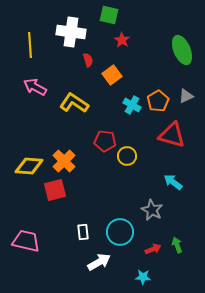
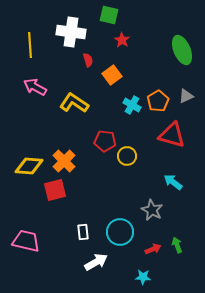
white arrow: moved 3 px left
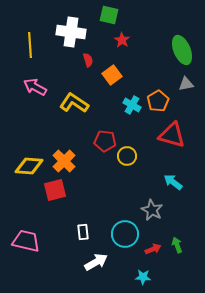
gray triangle: moved 12 px up; rotated 14 degrees clockwise
cyan circle: moved 5 px right, 2 px down
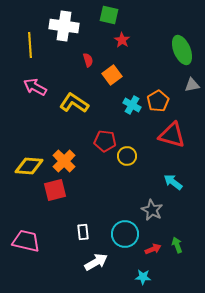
white cross: moved 7 px left, 6 px up
gray triangle: moved 6 px right, 1 px down
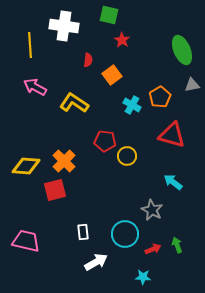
red semicircle: rotated 24 degrees clockwise
orange pentagon: moved 2 px right, 4 px up
yellow diamond: moved 3 px left
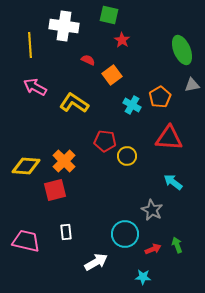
red semicircle: rotated 72 degrees counterclockwise
red triangle: moved 3 px left, 3 px down; rotated 12 degrees counterclockwise
white rectangle: moved 17 px left
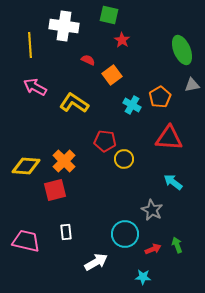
yellow circle: moved 3 px left, 3 px down
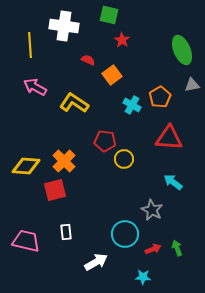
green arrow: moved 3 px down
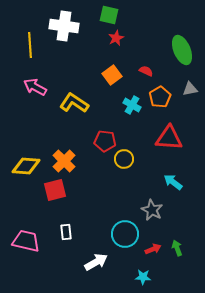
red star: moved 6 px left, 2 px up; rotated 14 degrees clockwise
red semicircle: moved 58 px right, 11 px down
gray triangle: moved 2 px left, 4 px down
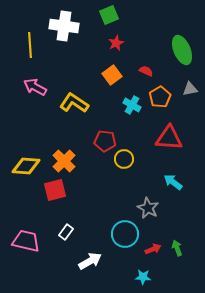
green square: rotated 36 degrees counterclockwise
red star: moved 5 px down
gray star: moved 4 px left, 2 px up
white rectangle: rotated 42 degrees clockwise
white arrow: moved 6 px left, 1 px up
